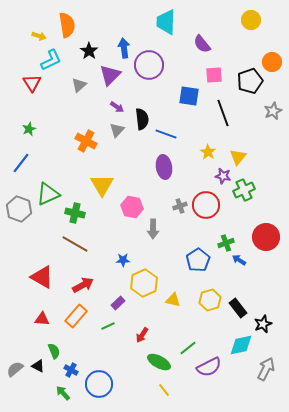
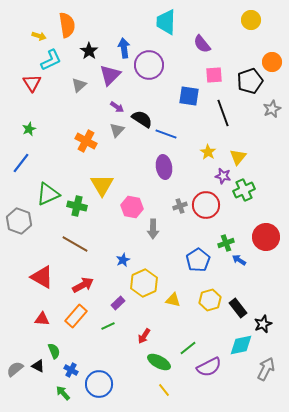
gray star at (273, 111): moved 1 px left, 2 px up
black semicircle at (142, 119): rotated 50 degrees counterclockwise
gray hexagon at (19, 209): moved 12 px down
green cross at (75, 213): moved 2 px right, 7 px up
blue star at (123, 260): rotated 24 degrees counterclockwise
red arrow at (142, 335): moved 2 px right, 1 px down
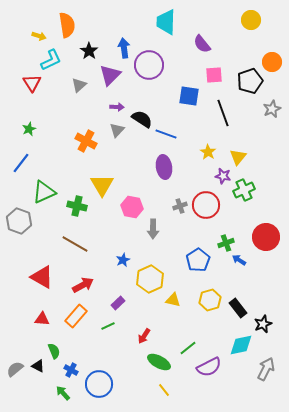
purple arrow at (117, 107): rotated 32 degrees counterclockwise
green triangle at (48, 194): moved 4 px left, 2 px up
yellow hexagon at (144, 283): moved 6 px right, 4 px up
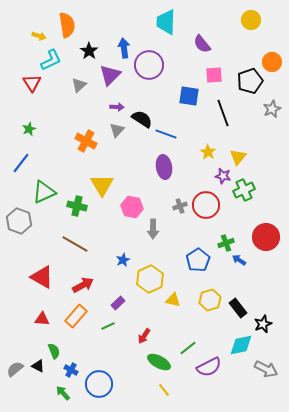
gray arrow at (266, 369): rotated 90 degrees clockwise
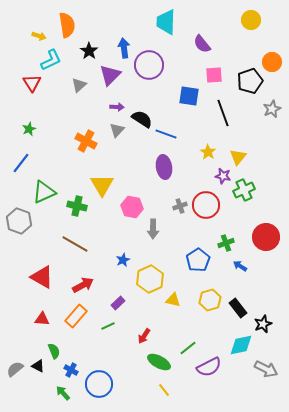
blue arrow at (239, 260): moved 1 px right, 6 px down
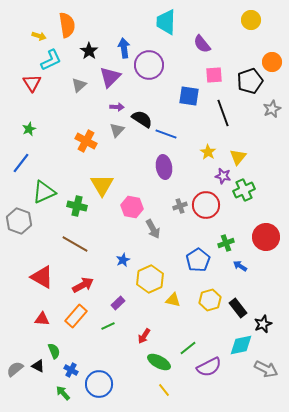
purple triangle at (110, 75): moved 2 px down
gray arrow at (153, 229): rotated 30 degrees counterclockwise
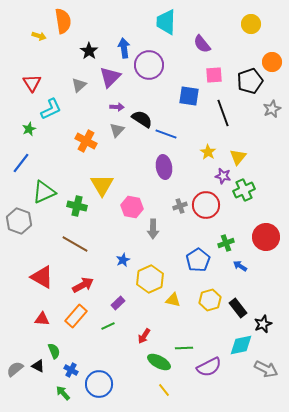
yellow circle at (251, 20): moved 4 px down
orange semicircle at (67, 25): moved 4 px left, 4 px up
cyan L-shape at (51, 60): moved 49 px down
gray arrow at (153, 229): rotated 30 degrees clockwise
green line at (188, 348): moved 4 px left; rotated 36 degrees clockwise
